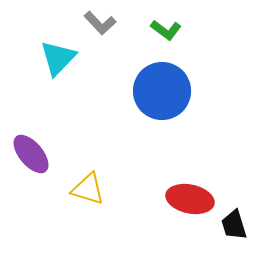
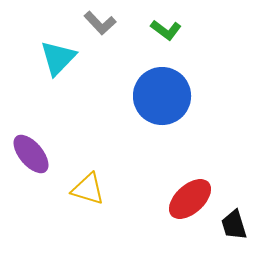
blue circle: moved 5 px down
red ellipse: rotated 54 degrees counterclockwise
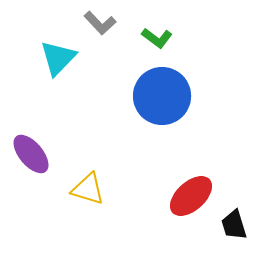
green L-shape: moved 9 px left, 8 px down
red ellipse: moved 1 px right, 3 px up
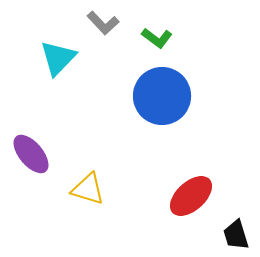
gray L-shape: moved 3 px right
black trapezoid: moved 2 px right, 10 px down
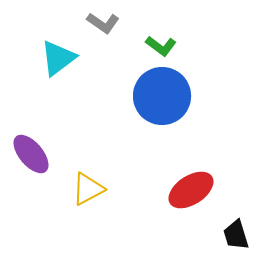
gray L-shape: rotated 12 degrees counterclockwise
green L-shape: moved 4 px right, 8 px down
cyan triangle: rotated 9 degrees clockwise
yellow triangle: rotated 45 degrees counterclockwise
red ellipse: moved 6 px up; rotated 9 degrees clockwise
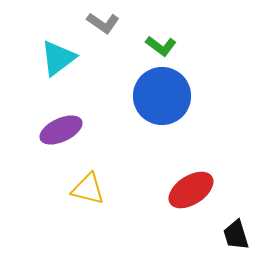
purple ellipse: moved 30 px right, 24 px up; rotated 75 degrees counterclockwise
yellow triangle: rotated 42 degrees clockwise
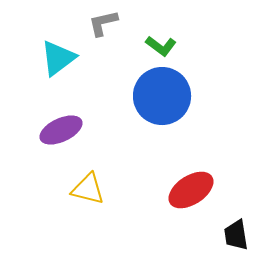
gray L-shape: rotated 132 degrees clockwise
black trapezoid: rotated 8 degrees clockwise
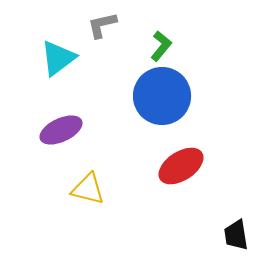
gray L-shape: moved 1 px left, 2 px down
green L-shape: rotated 88 degrees counterclockwise
red ellipse: moved 10 px left, 24 px up
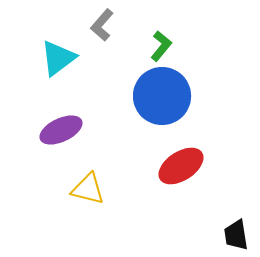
gray L-shape: rotated 36 degrees counterclockwise
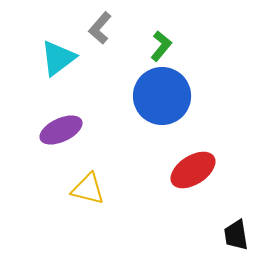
gray L-shape: moved 2 px left, 3 px down
red ellipse: moved 12 px right, 4 px down
